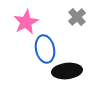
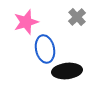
pink star: rotated 10 degrees clockwise
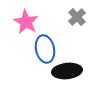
pink star: rotated 25 degrees counterclockwise
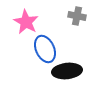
gray cross: moved 1 px up; rotated 36 degrees counterclockwise
blue ellipse: rotated 12 degrees counterclockwise
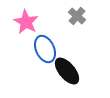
gray cross: rotated 30 degrees clockwise
black ellipse: rotated 56 degrees clockwise
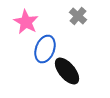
gray cross: moved 1 px right
blue ellipse: rotated 44 degrees clockwise
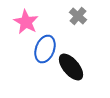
black ellipse: moved 4 px right, 4 px up
